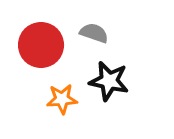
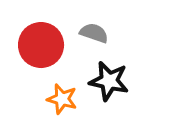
orange star: rotated 20 degrees clockwise
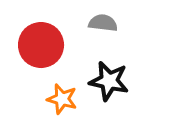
gray semicircle: moved 9 px right, 10 px up; rotated 12 degrees counterclockwise
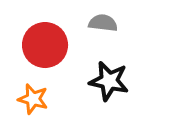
red circle: moved 4 px right
orange star: moved 29 px left
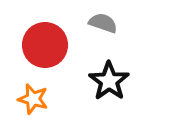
gray semicircle: rotated 12 degrees clockwise
black star: rotated 24 degrees clockwise
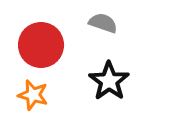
red circle: moved 4 px left
orange star: moved 4 px up
